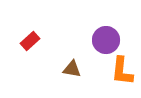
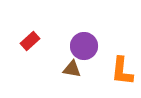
purple circle: moved 22 px left, 6 px down
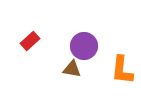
orange L-shape: moved 1 px up
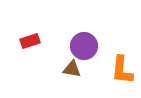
red rectangle: rotated 24 degrees clockwise
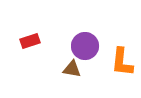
purple circle: moved 1 px right
orange L-shape: moved 8 px up
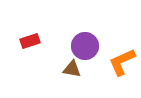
orange L-shape: rotated 60 degrees clockwise
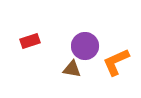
orange L-shape: moved 6 px left
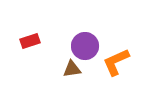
brown triangle: rotated 18 degrees counterclockwise
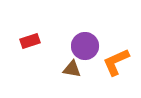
brown triangle: rotated 18 degrees clockwise
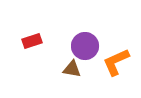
red rectangle: moved 2 px right
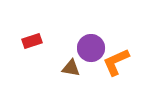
purple circle: moved 6 px right, 2 px down
brown triangle: moved 1 px left, 1 px up
